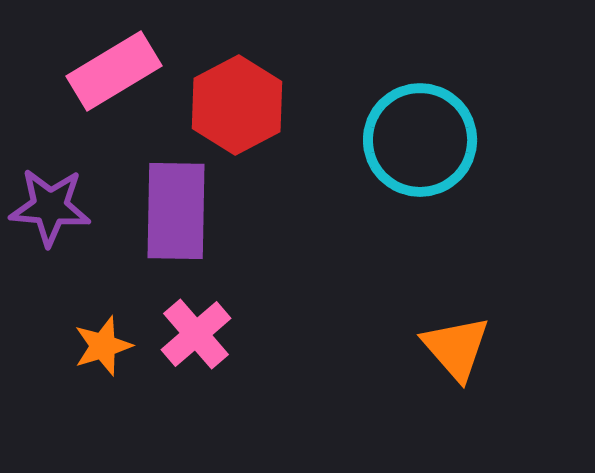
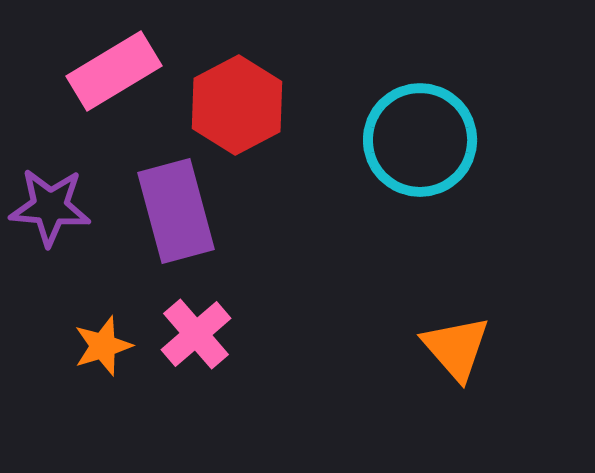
purple rectangle: rotated 16 degrees counterclockwise
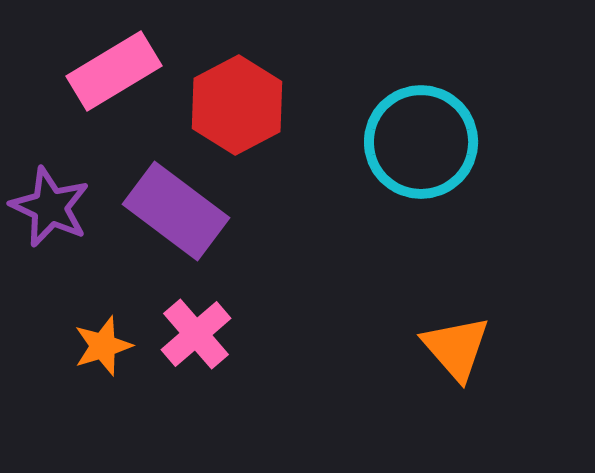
cyan circle: moved 1 px right, 2 px down
purple star: rotated 20 degrees clockwise
purple rectangle: rotated 38 degrees counterclockwise
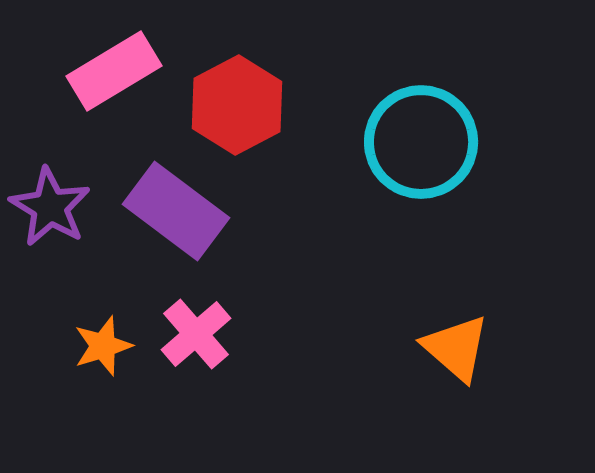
purple star: rotated 6 degrees clockwise
orange triangle: rotated 8 degrees counterclockwise
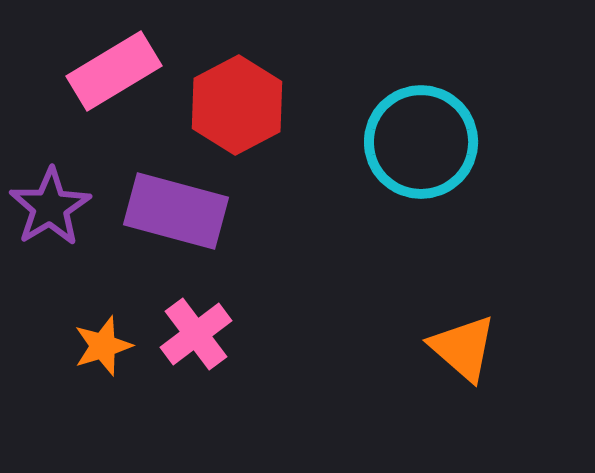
purple star: rotated 10 degrees clockwise
purple rectangle: rotated 22 degrees counterclockwise
pink cross: rotated 4 degrees clockwise
orange triangle: moved 7 px right
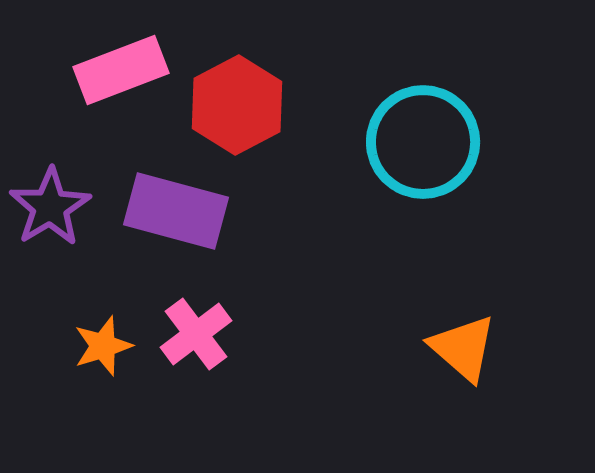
pink rectangle: moved 7 px right, 1 px up; rotated 10 degrees clockwise
cyan circle: moved 2 px right
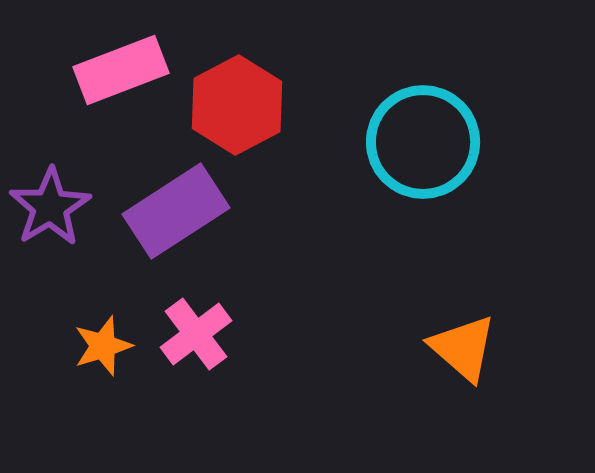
purple rectangle: rotated 48 degrees counterclockwise
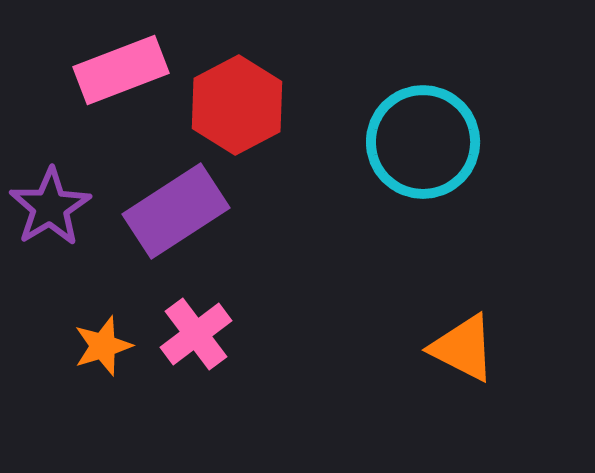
orange triangle: rotated 14 degrees counterclockwise
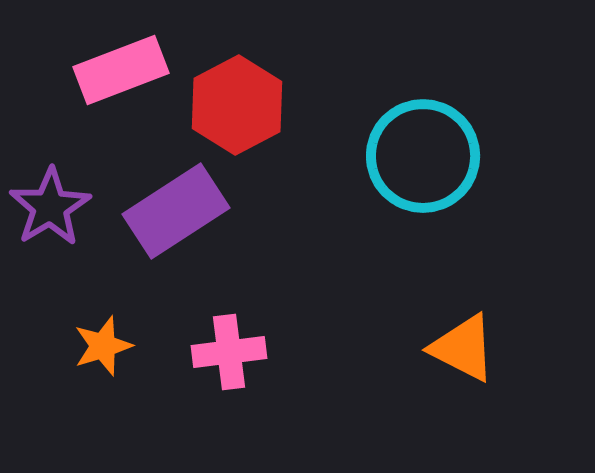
cyan circle: moved 14 px down
pink cross: moved 33 px right, 18 px down; rotated 30 degrees clockwise
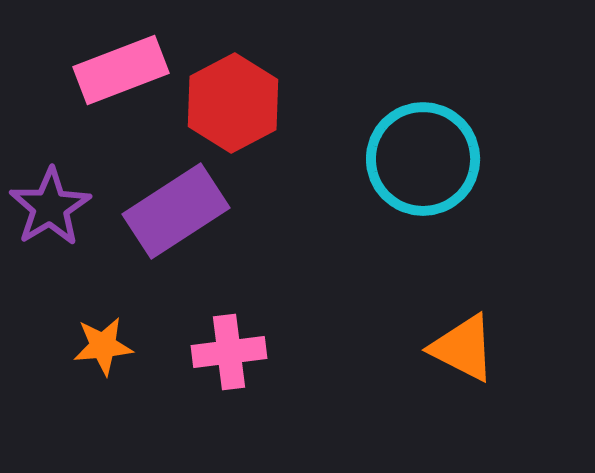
red hexagon: moved 4 px left, 2 px up
cyan circle: moved 3 px down
orange star: rotated 12 degrees clockwise
